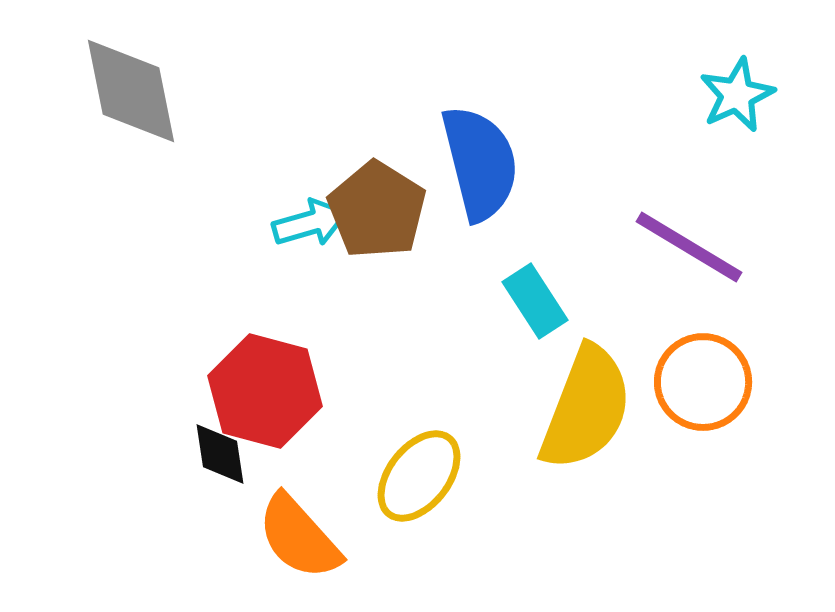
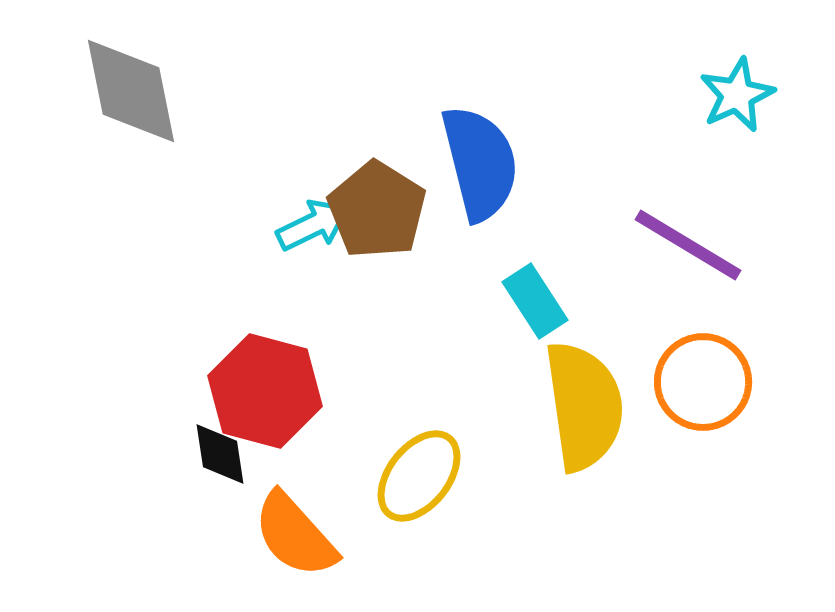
cyan arrow: moved 3 px right, 2 px down; rotated 10 degrees counterclockwise
purple line: moved 1 px left, 2 px up
yellow semicircle: moved 2 px left, 2 px up; rotated 29 degrees counterclockwise
orange semicircle: moved 4 px left, 2 px up
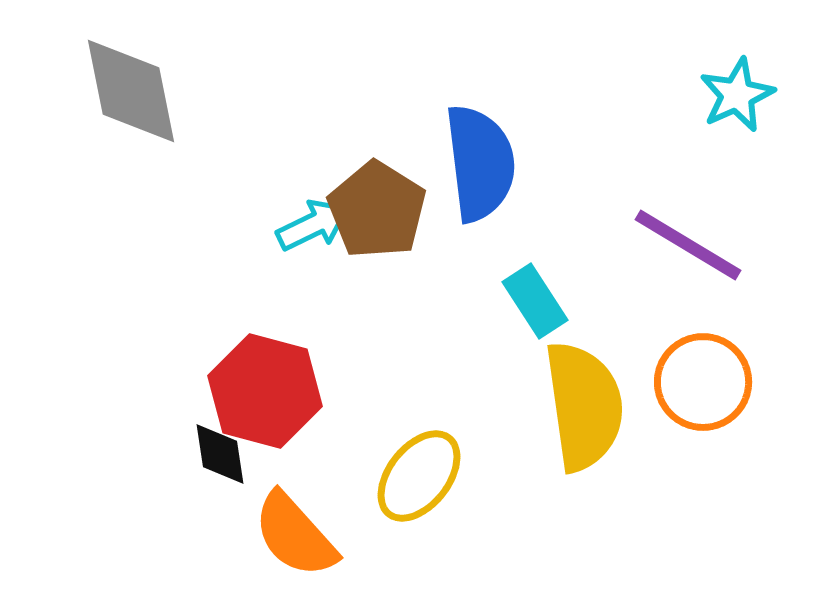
blue semicircle: rotated 7 degrees clockwise
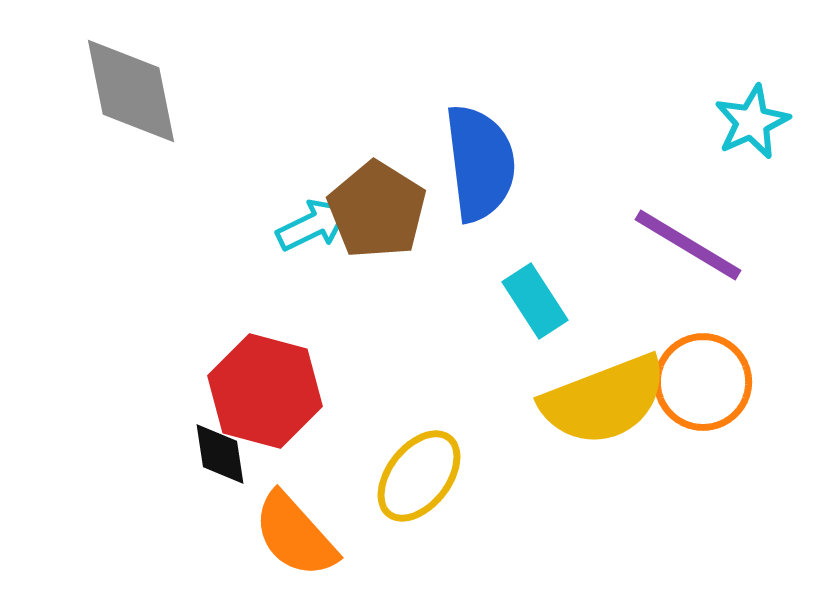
cyan star: moved 15 px right, 27 px down
yellow semicircle: moved 20 px right, 6 px up; rotated 77 degrees clockwise
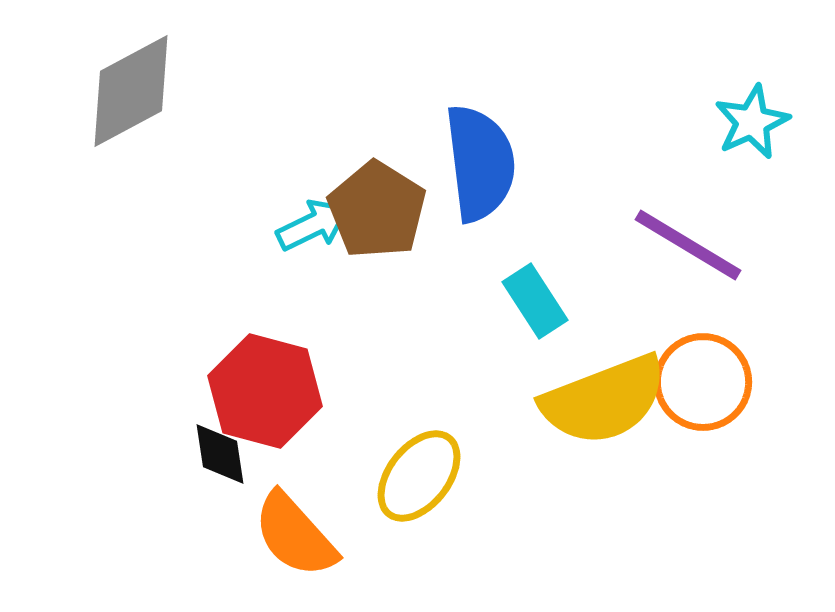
gray diamond: rotated 73 degrees clockwise
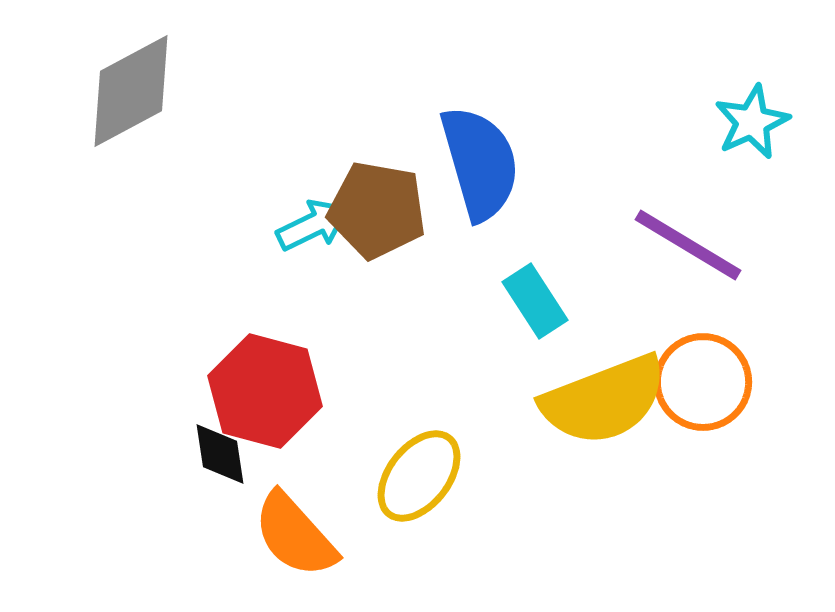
blue semicircle: rotated 9 degrees counterclockwise
brown pentagon: rotated 22 degrees counterclockwise
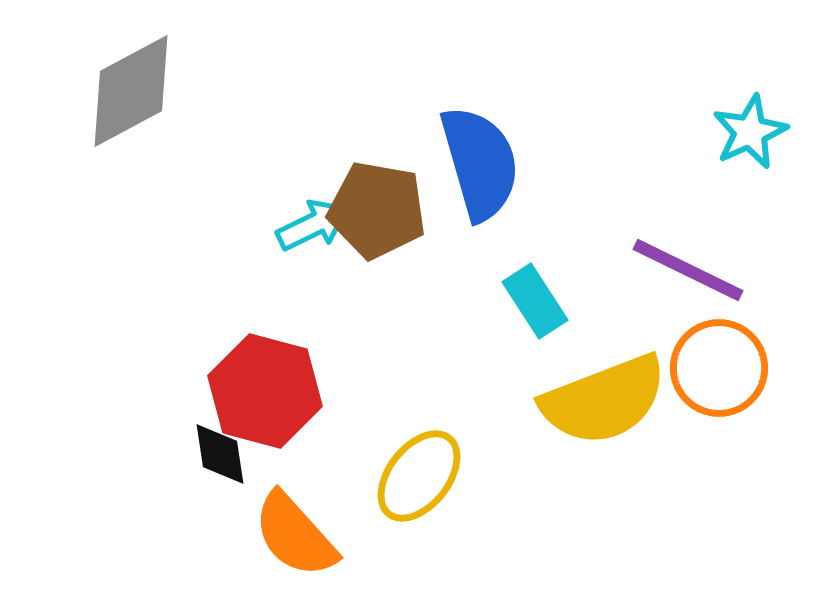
cyan star: moved 2 px left, 10 px down
purple line: moved 25 px down; rotated 5 degrees counterclockwise
orange circle: moved 16 px right, 14 px up
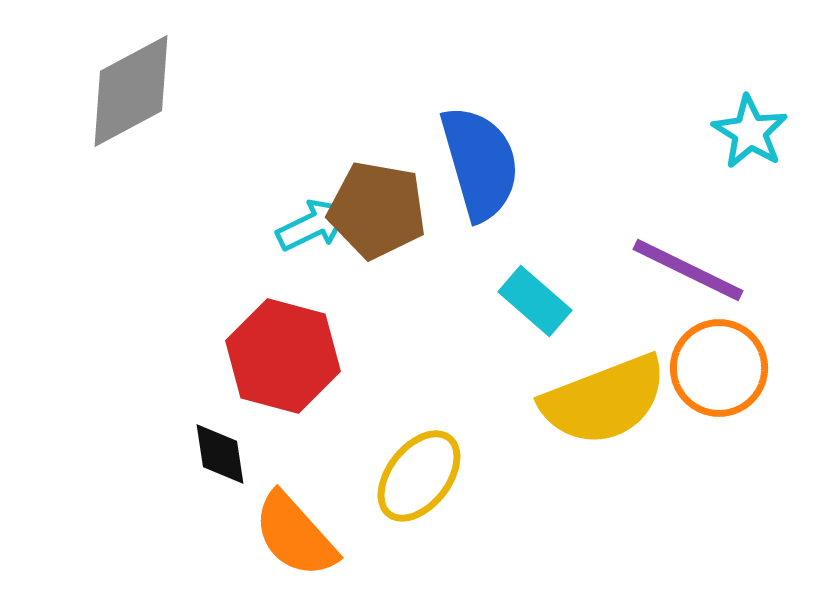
cyan star: rotated 16 degrees counterclockwise
cyan rectangle: rotated 16 degrees counterclockwise
red hexagon: moved 18 px right, 35 px up
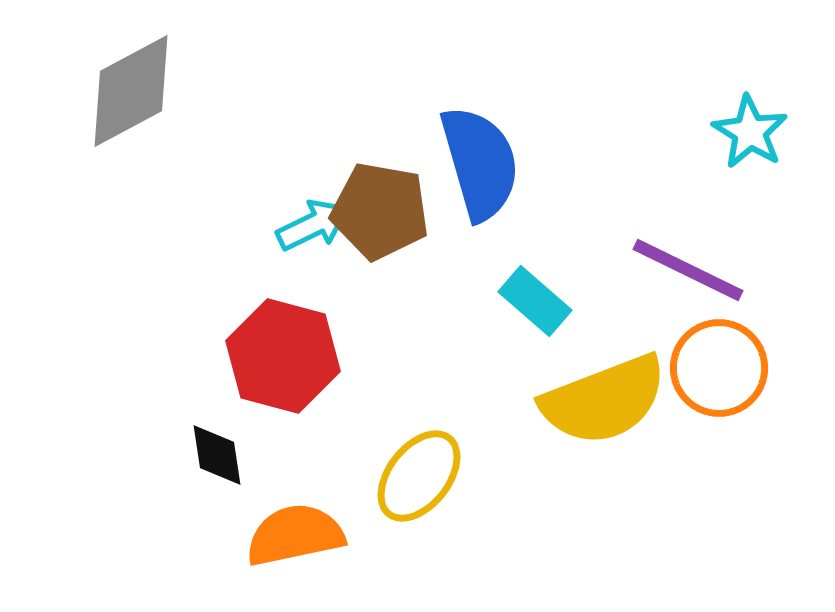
brown pentagon: moved 3 px right, 1 px down
black diamond: moved 3 px left, 1 px down
orange semicircle: rotated 120 degrees clockwise
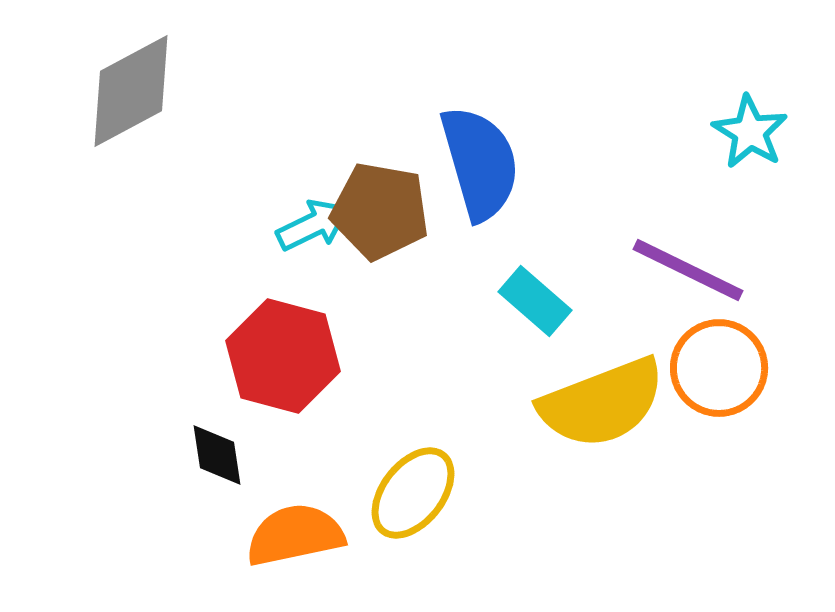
yellow semicircle: moved 2 px left, 3 px down
yellow ellipse: moved 6 px left, 17 px down
